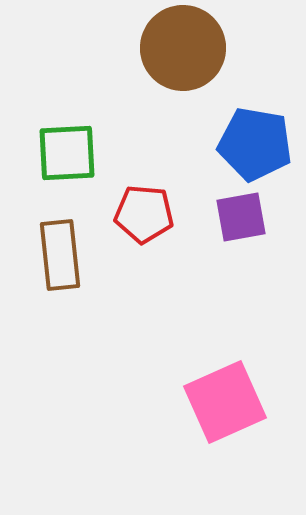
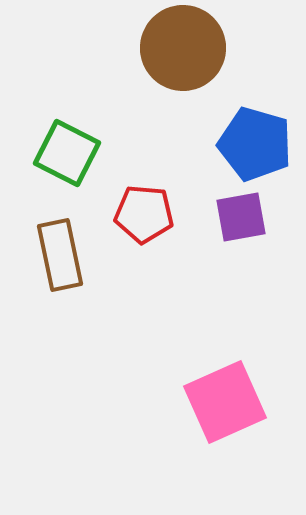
blue pentagon: rotated 6 degrees clockwise
green square: rotated 30 degrees clockwise
brown rectangle: rotated 6 degrees counterclockwise
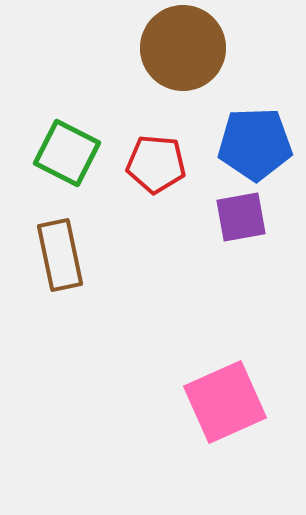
blue pentagon: rotated 18 degrees counterclockwise
red pentagon: moved 12 px right, 50 px up
